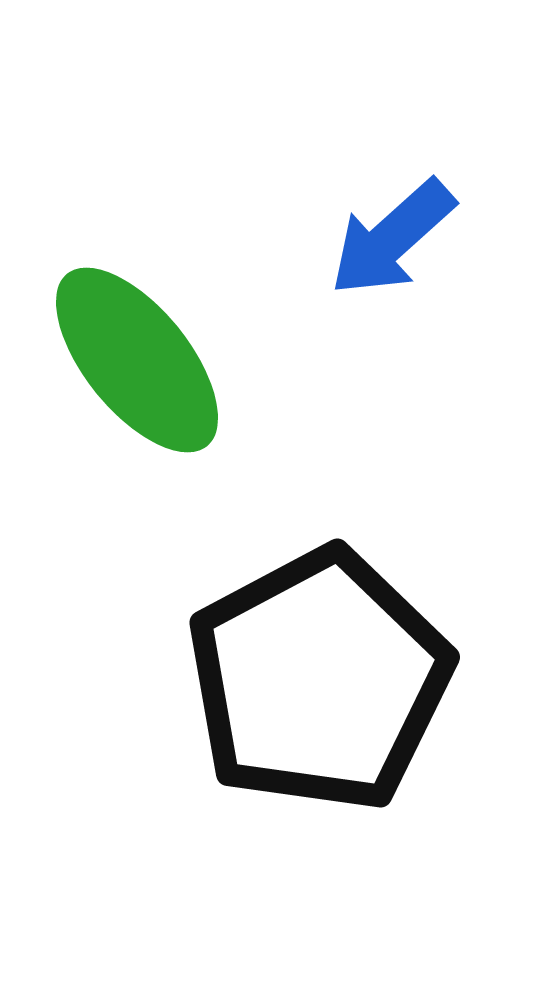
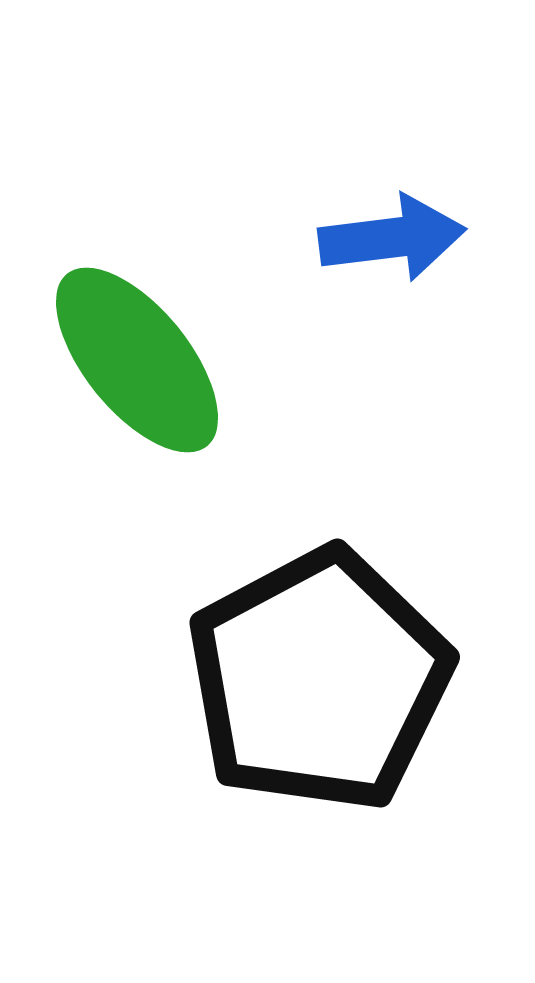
blue arrow: rotated 145 degrees counterclockwise
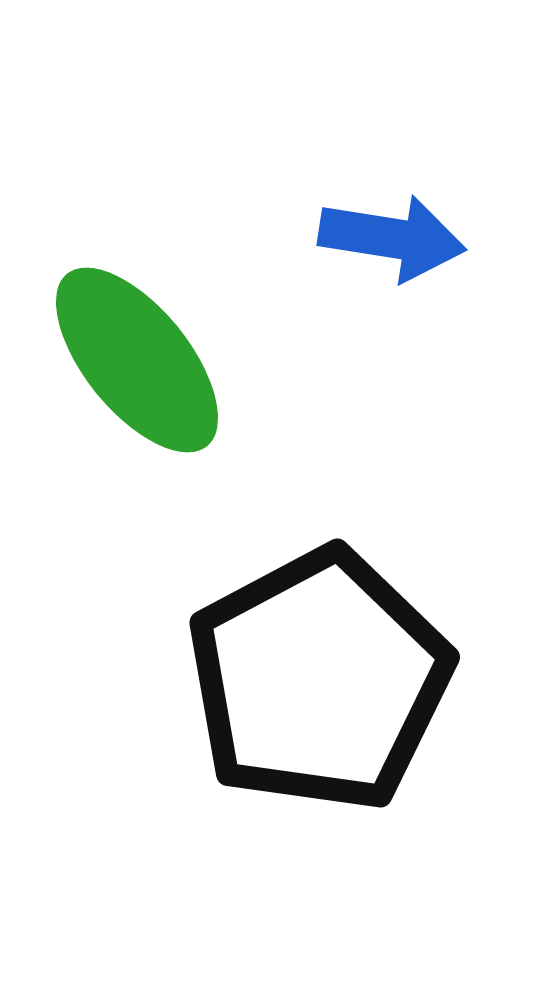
blue arrow: rotated 16 degrees clockwise
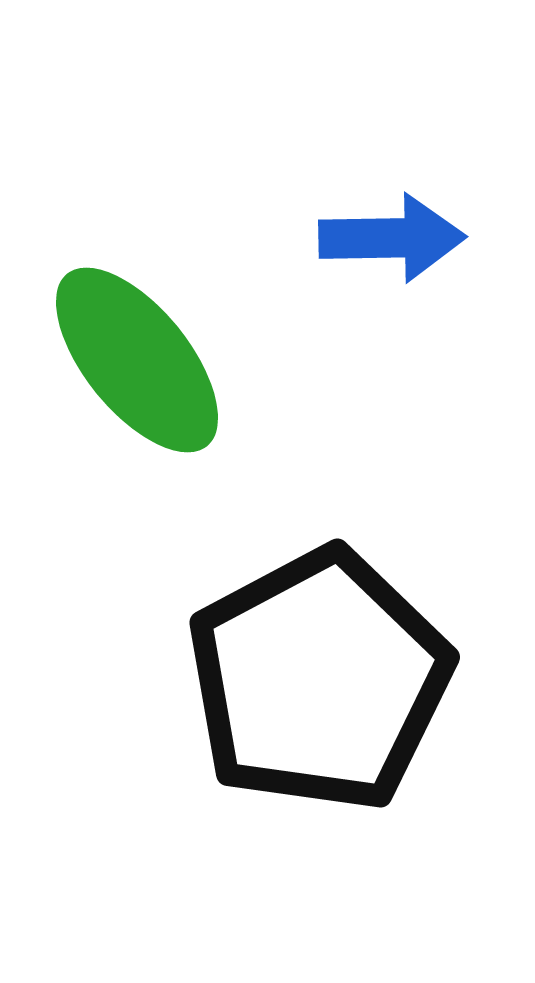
blue arrow: rotated 10 degrees counterclockwise
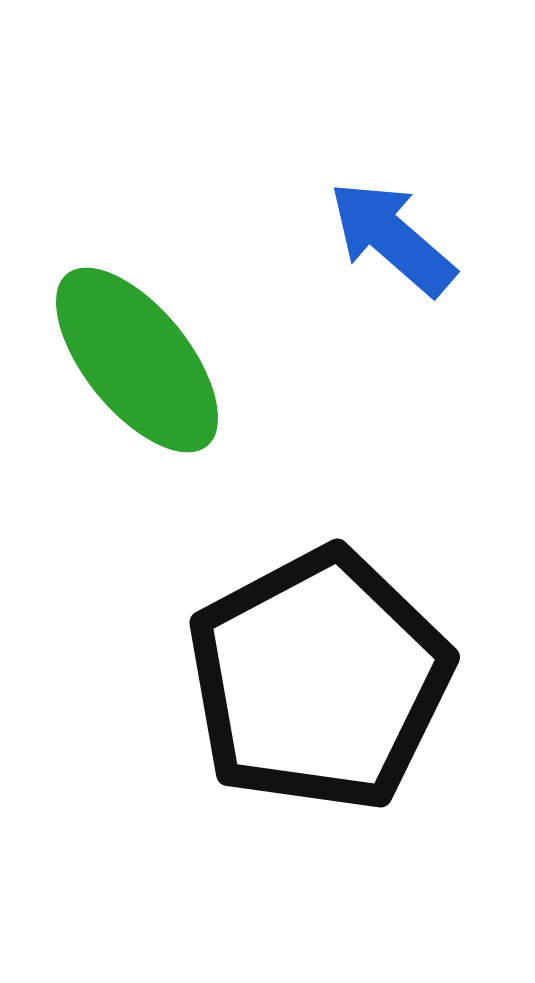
blue arrow: rotated 138 degrees counterclockwise
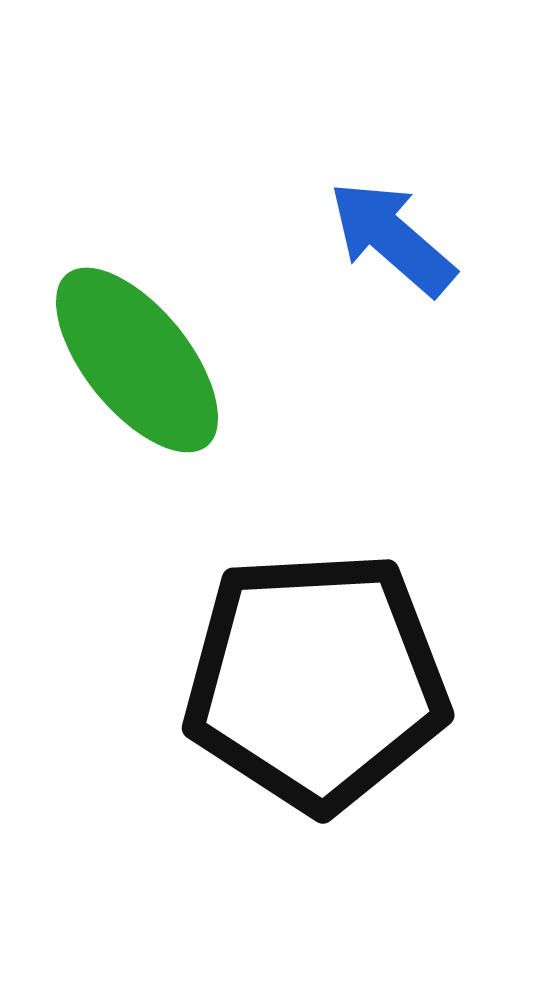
black pentagon: moved 3 px left, 1 px down; rotated 25 degrees clockwise
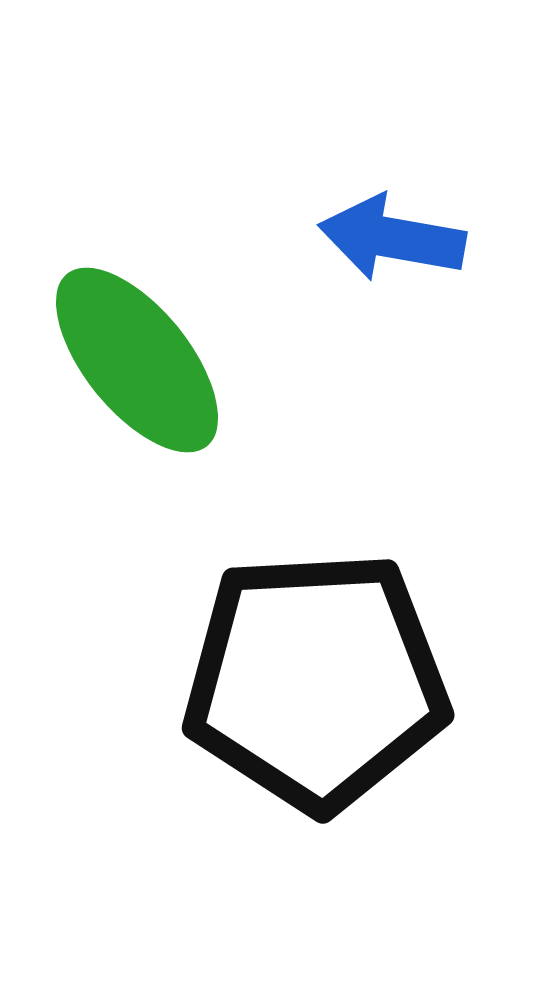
blue arrow: rotated 31 degrees counterclockwise
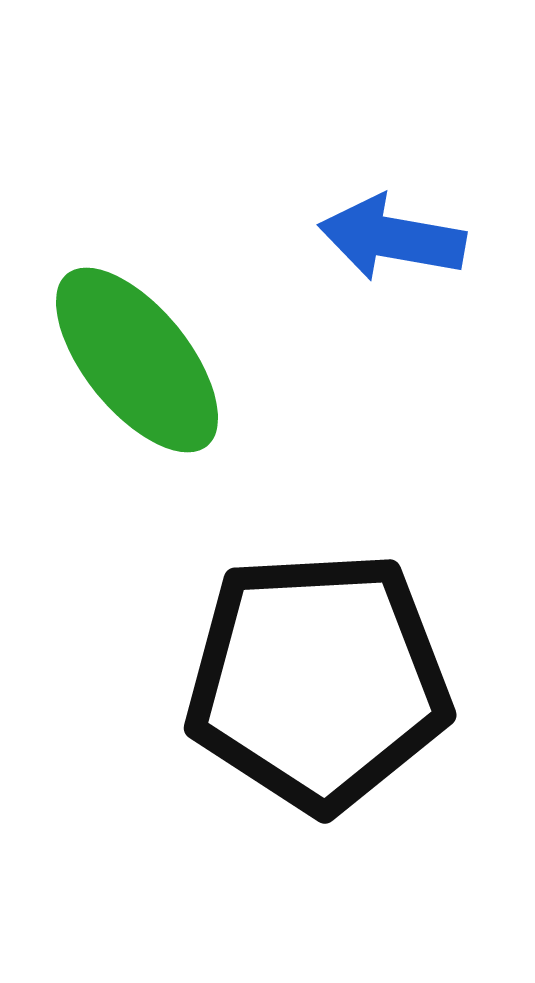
black pentagon: moved 2 px right
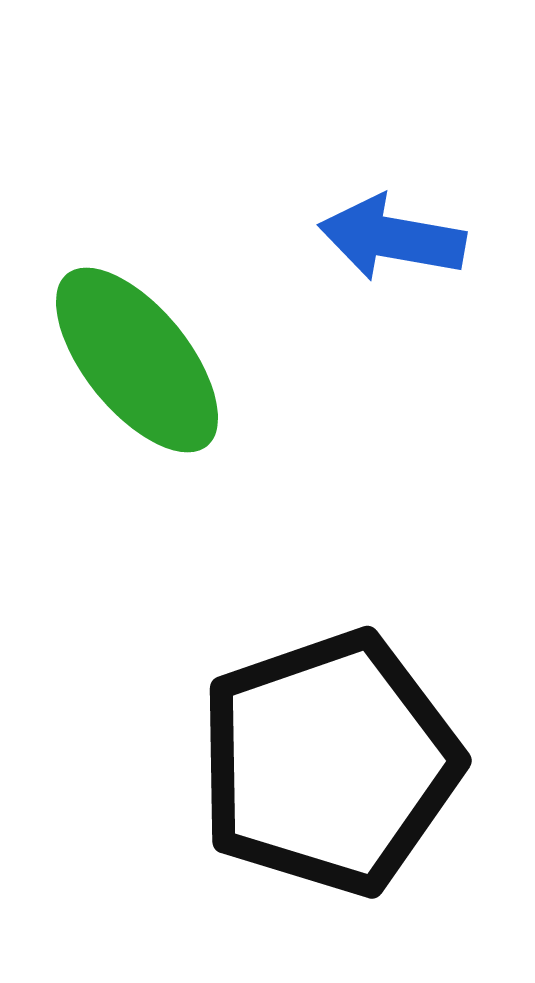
black pentagon: moved 11 px right, 82 px down; rotated 16 degrees counterclockwise
